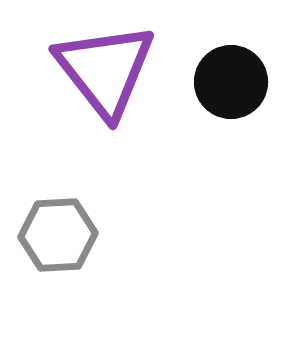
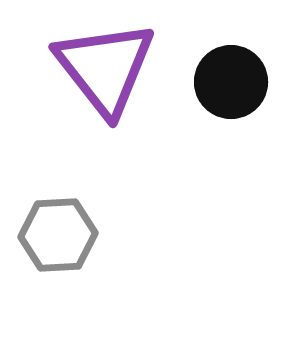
purple triangle: moved 2 px up
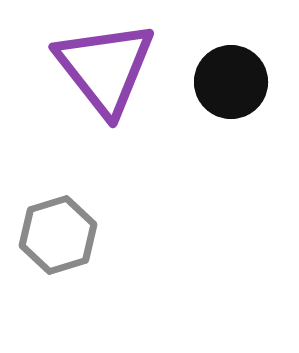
gray hexagon: rotated 14 degrees counterclockwise
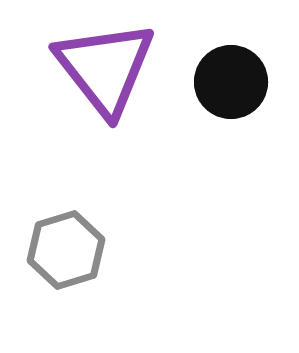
gray hexagon: moved 8 px right, 15 px down
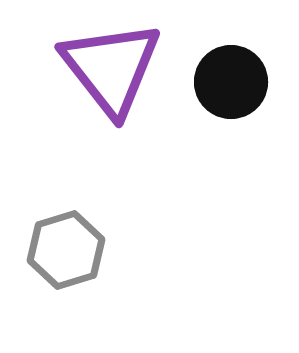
purple triangle: moved 6 px right
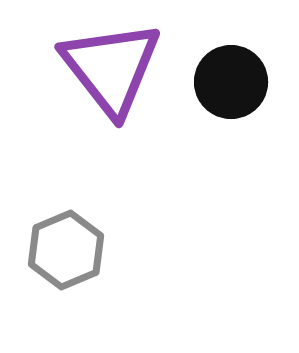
gray hexagon: rotated 6 degrees counterclockwise
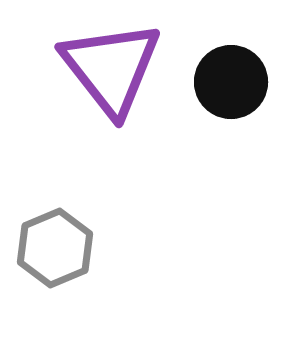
gray hexagon: moved 11 px left, 2 px up
